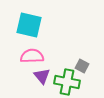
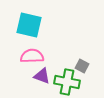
purple triangle: rotated 30 degrees counterclockwise
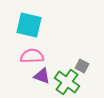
green cross: rotated 25 degrees clockwise
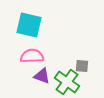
gray square: rotated 24 degrees counterclockwise
